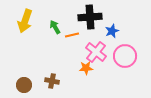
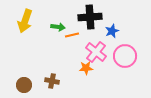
green arrow: moved 3 px right; rotated 128 degrees clockwise
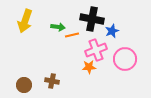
black cross: moved 2 px right, 2 px down; rotated 15 degrees clockwise
pink cross: moved 2 px up; rotated 30 degrees clockwise
pink circle: moved 3 px down
orange star: moved 3 px right, 1 px up
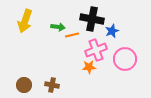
brown cross: moved 4 px down
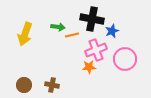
yellow arrow: moved 13 px down
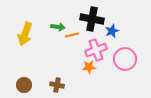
brown cross: moved 5 px right
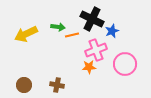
black cross: rotated 15 degrees clockwise
yellow arrow: moved 1 px right; rotated 45 degrees clockwise
pink circle: moved 5 px down
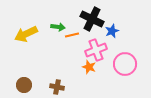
orange star: rotated 24 degrees clockwise
brown cross: moved 2 px down
